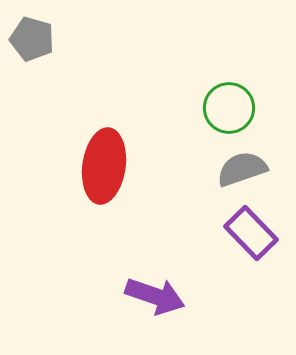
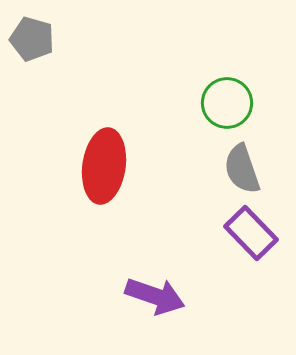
green circle: moved 2 px left, 5 px up
gray semicircle: rotated 90 degrees counterclockwise
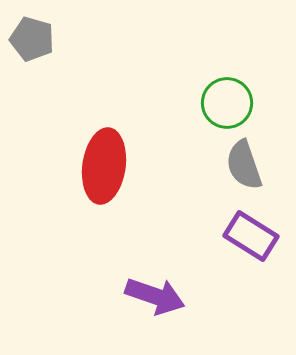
gray semicircle: moved 2 px right, 4 px up
purple rectangle: moved 3 px down; rotated 14 degrees counterclockwise
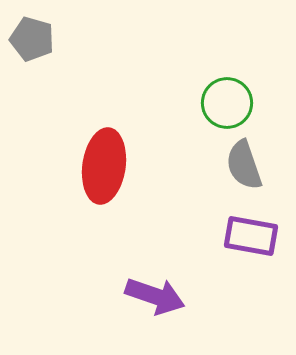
purple rectangle: rotated 22 degrees counterclockwise
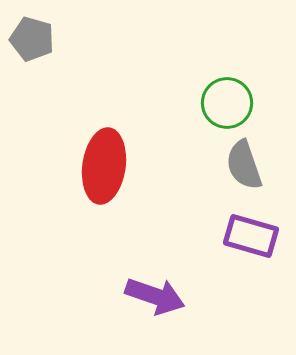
purple rectangle: rotated 6 degrees clockwise
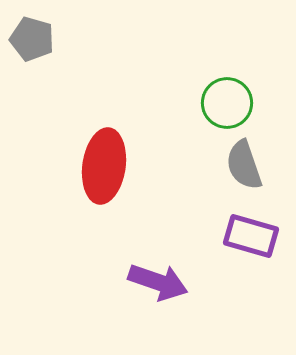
purple arrow: moved 3 px right, 14 px up
